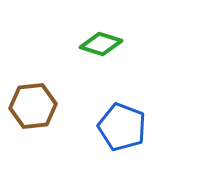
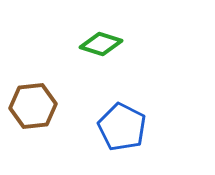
blue pentagon: rotated 6 degrees clockwise
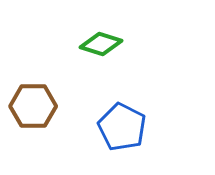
brown hexagon: rotated 6 degrees clockwise
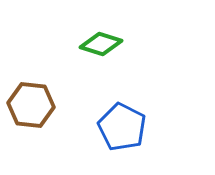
brown hexagon: moved 2 px left, 1 px up; rotated 6 degrees clockwise
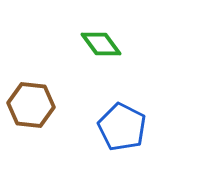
green diamond: rotated 36 degrees clockwise
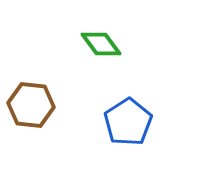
blue pentagon: moved 6 px right, 5 px up; rotated 12 degrees clockwise
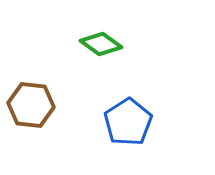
green diamond: rotated 18 degrees counterclockwise
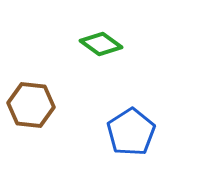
blue pentagon: moved 3 px right, 10 px down
